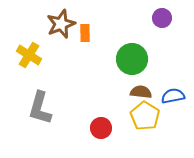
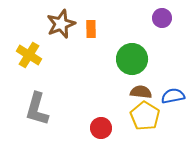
orange rectangle: moved 6 px right, 4 px up
gray L-shape: moved 3 px left, 1 px down
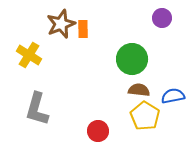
orange rectangle: moved 8 px left
brown semicircle: moved 2 px left, 2 px up
red circle: moved 3 px left, 3 px down
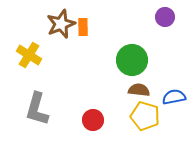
purple circle: moved 3 px right, 1 px up
orange rectangle: moved 2 px up
green circle: moved 1 px down
blue semicircle: moved 1 px right, 1 px down
yellow pentagon: rotated 16 degrees counterclockwise
red circle: moved 5 px left, 11 px up
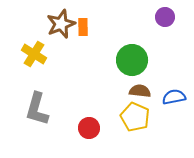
yellow cross: moved 5 px right, 1 px up
brown semicircle: moved 1 px right, 1 px down
yellow pentagon: moved 10 px left, 1 px down; rotated 8 degrees clockwise
red circle: moved 4 px left, 8 px down
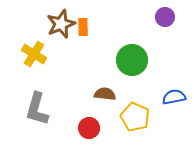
brown semicircle: moved 35 px left, 3 px down
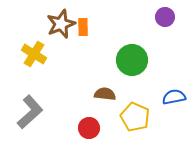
gray L-shape: moved 7 px left, 3 px down; rotated 148 degrees counterclockwise
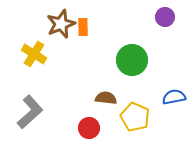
brown semicircle: moved 1 px right, 4 px down
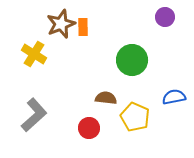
gray L-shape: moved 4 px right, 3 px down
